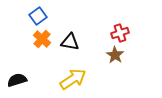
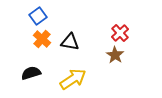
red cross: rotated 24 degrees counterclockwise
black semicircle: moved 14 px right, 7 px up
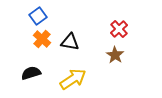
red cross: moved 1 px left, 4 px up
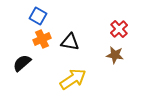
blue square: rotated 24 degrees counterclockwise
orange cross: rotated 24 degrees clockwise
brown star: rotated 24 degrees counterclockwise
black semicircle: moved 9 px left, 10 px up; rotated 24 degrees counterclockwise
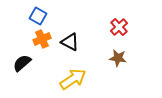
red cross: moved 2 px up
black triangle: rotated 18 degrees clockwise
brown star: moved 3 px right, 3 px down
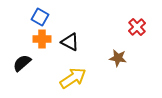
blue square: moved 2 px right, 1 px down
red cross: moved 18 px right
orange cross: rotated 24 degrees clockwise
yellow arrow: moved 1 px up
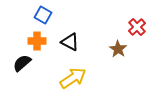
blue square: moved 3 px right, 2 px up
orange cross: moved 5 px left, 2 px down
brown star: moved 9 px up; rotated 24 degrees clockwise
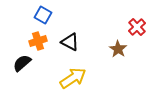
orange cross: moved 1 px right; rotated 18 degrees counterclockwise
